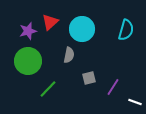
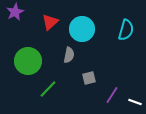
purple star: moved 13 px left, 19 px up; rotated 12 degrees counterclockwise
purple line: moved 1 px left, 8 px down
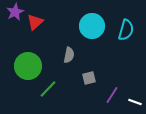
red triangle: moved 15 px left
cyan circle: moved 10 px right, 3 px up
green circle: moved 5 px down
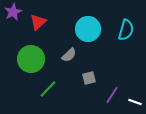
purple star: moved 2 px left
red triangle: moved 3 px right
cyan circle: moved 4 px left, 3 px down
gray semicircle: rotated 35 degrees clockwise
green circle: moved 3 px right, 7 px up
